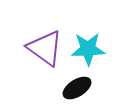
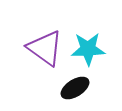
black ellipse: moved 2 px left
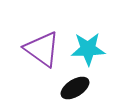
purple triangle: moved 3 px left, 1 px down
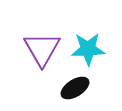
purple triangle: rotated 24 degrees clockwise
